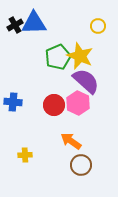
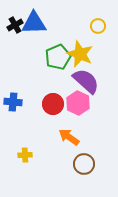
yellow star: moved 2 px up
red circle: moved 1 px left, 1 px up
orange arrow: moved 2 px left, 4 px up
brown circle: moved 3 px right, 1 px up
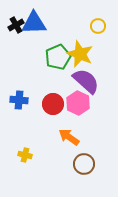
black cross: moved 1 px right
blue cross: moved 6 px right, 2 px up
yellow cross: rotated 16 degrees clockwise
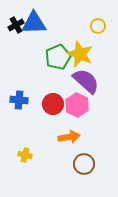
pink hexagon: moved 1 px left, 2 px down
orange arrow: rotated 135 degrees clockwise
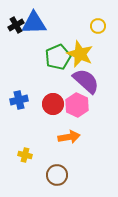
blue cross: rotated 18 degrees counterclockwise
brown circle: moved 27 px left, 11 px down
